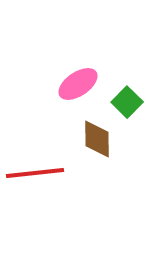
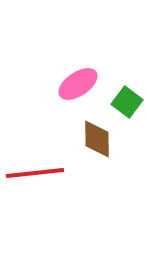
green square: rotated 8 degrees counterclockwise
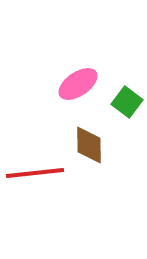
brown diamond: moved 8 px left, 6 px down
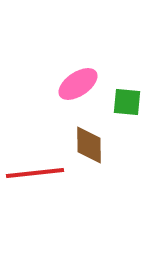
green square: rotated 32 degrees counterclockwise
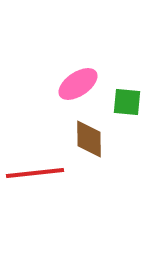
brown diamond: moved 6 px up
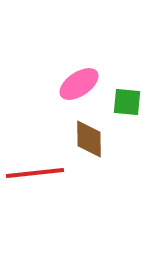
pink ellipse: moved 1 px right
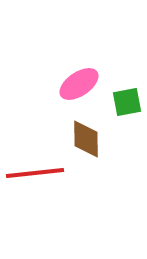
green square: rotated 16 degrees counterclockwise
brown diamond: moved 3 px left
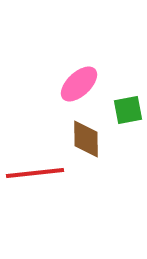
pink ellipse: rotated 9 degrees counterclockwise
green square: moved 1 px right, 8 px down
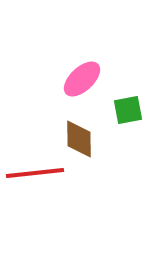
pink ellipse: moved 3 px right, 5 px up
brown diamond: moved 7 px left
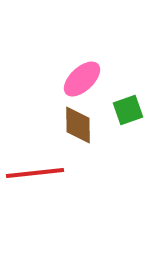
green square: rotated 8 degrees counterclockwise
brown diamond: moved 1 px left, 14 px up
